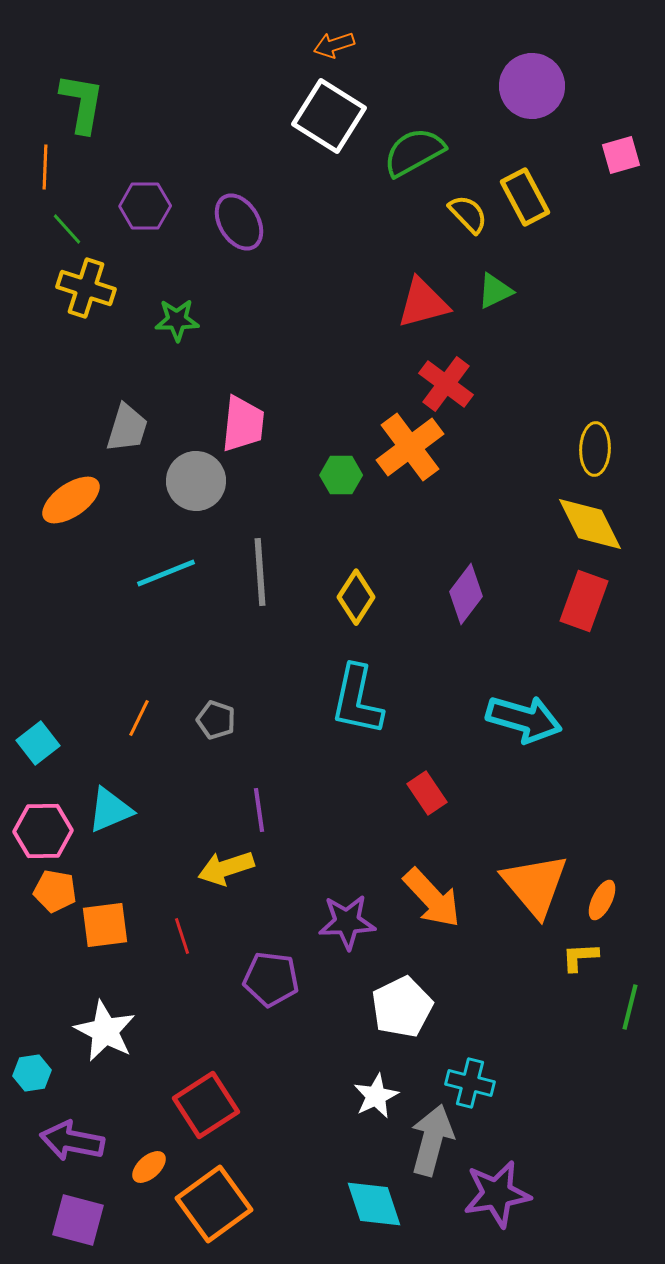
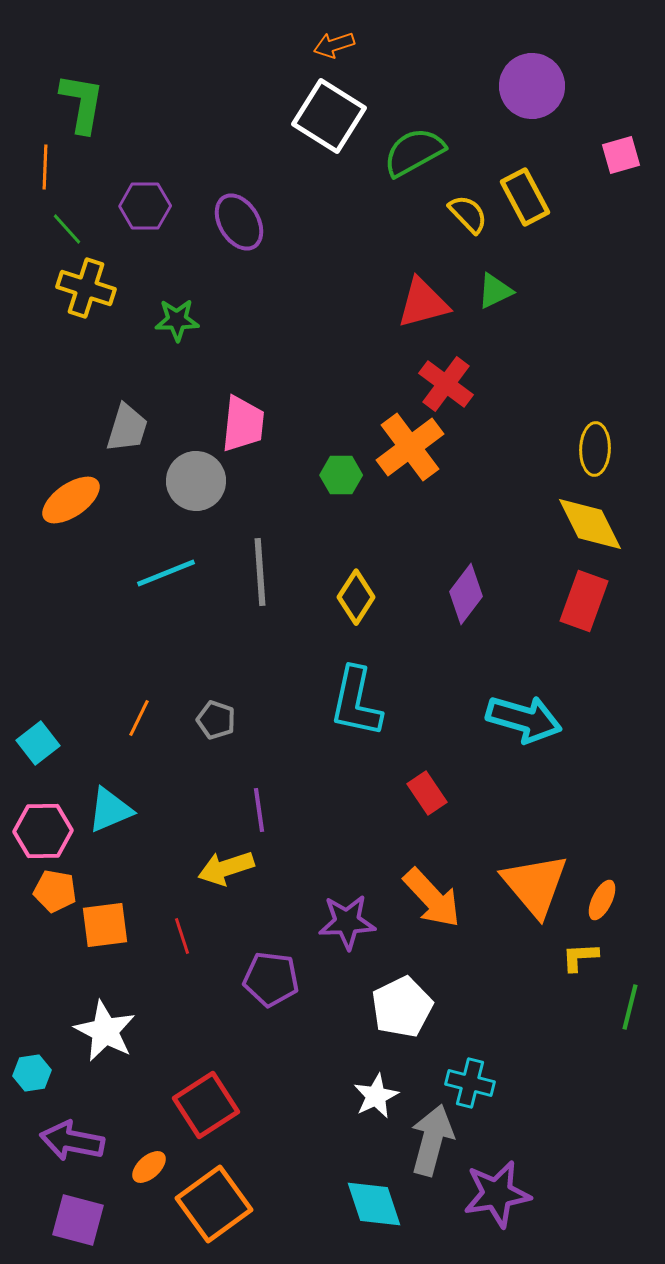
cyan L-shape at (357, 700): moved 1 px left, 2 px down
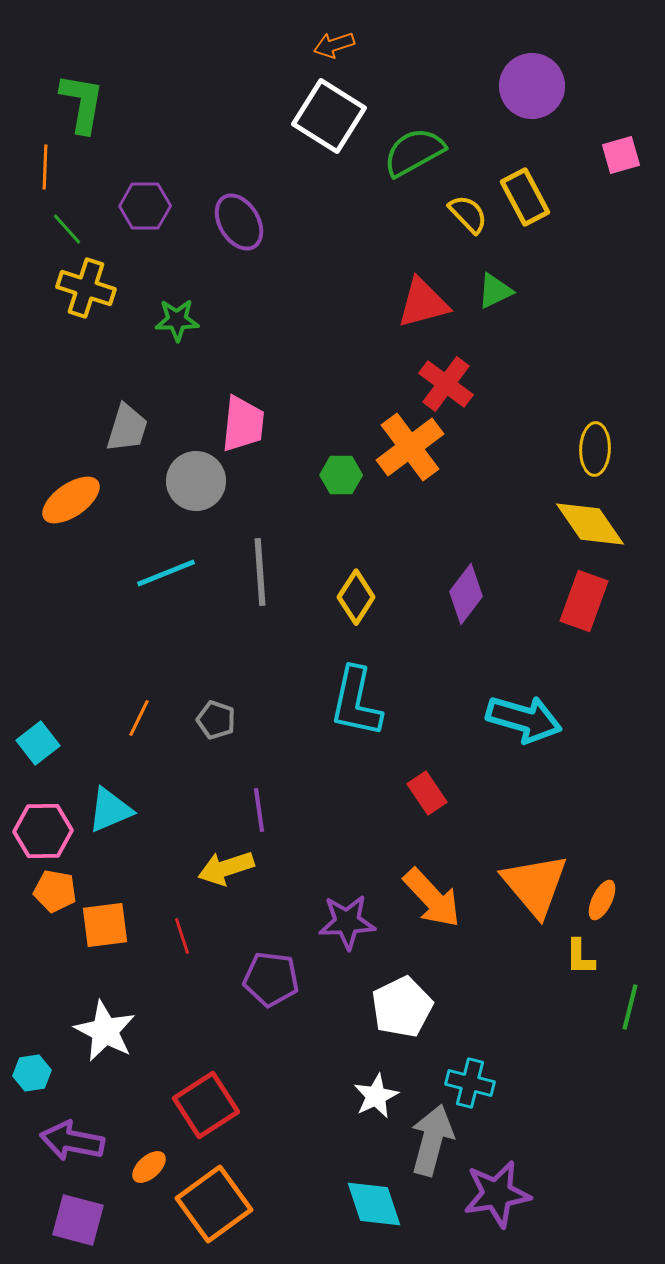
yellow diamond at (590, 524): rotated 8 degrees counterclockwise
yellow L-shape at (580, 957): rotated 87 degrees counterclockwise
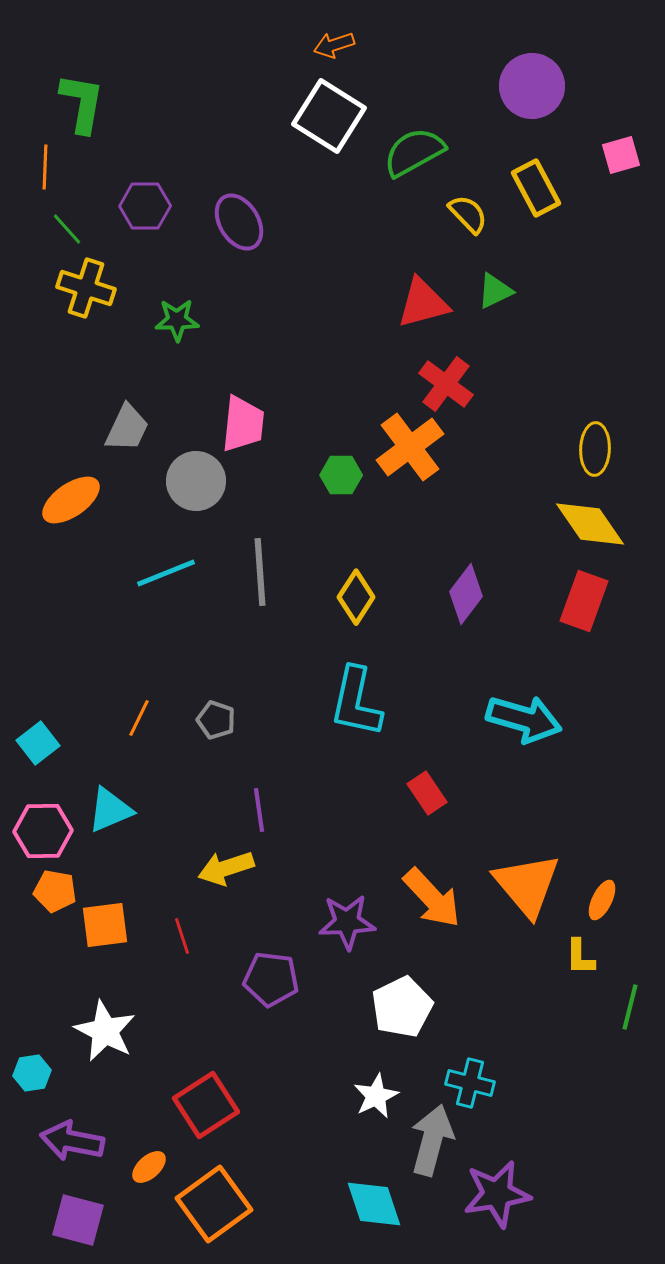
yellow rectangle at (525, 197): moved 11 px right, 9 px up
gray trapezoid at (127, 428): rotated 8 degrees clockwise
orange triangle at (535, 885): moved 8 px left
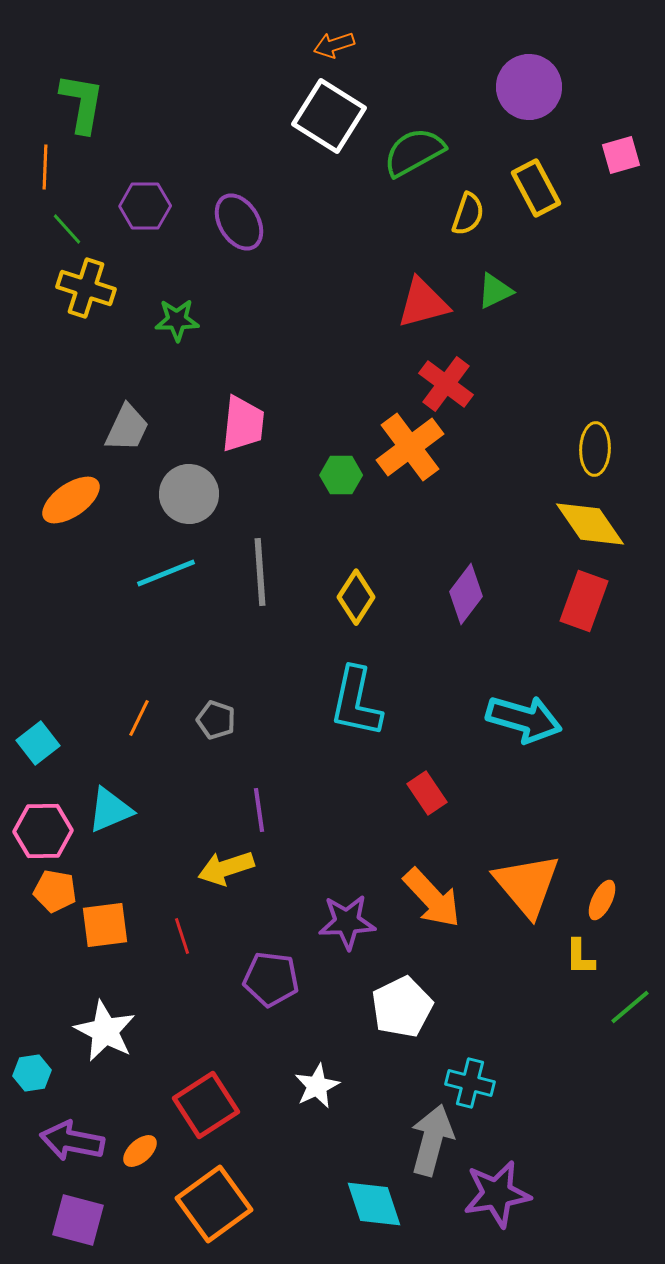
purple circle at (532, 86): moved 3 px left, 1 px down
yellow semicircle at (468, 214): rotated 63 degrees clockwise
gray circle at (196, 481): moved 7 px left, 13 px down
green line at (630, 1007): rotated 36 degrees clockwise
white star at (376, 1096): moved 59 px left, 10 px up
orange ellipse at (149, 1167): moved 9 px left, 16 px up
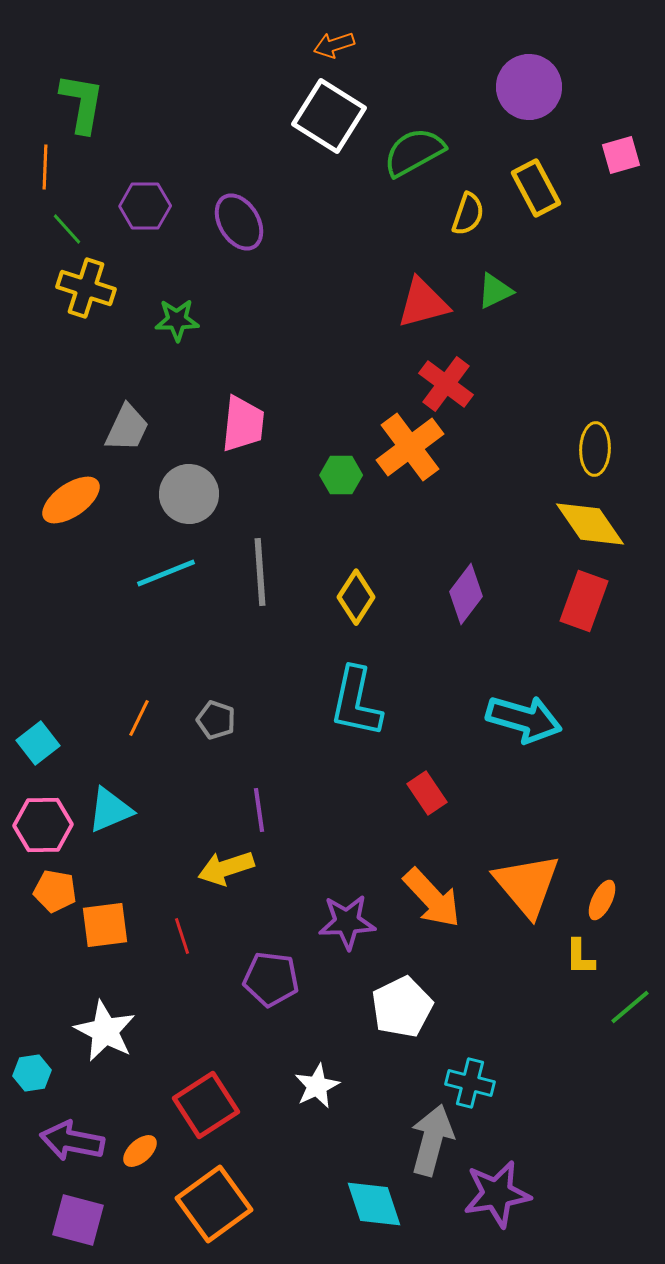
pink hexagon at (43, 831): moved 6 px up
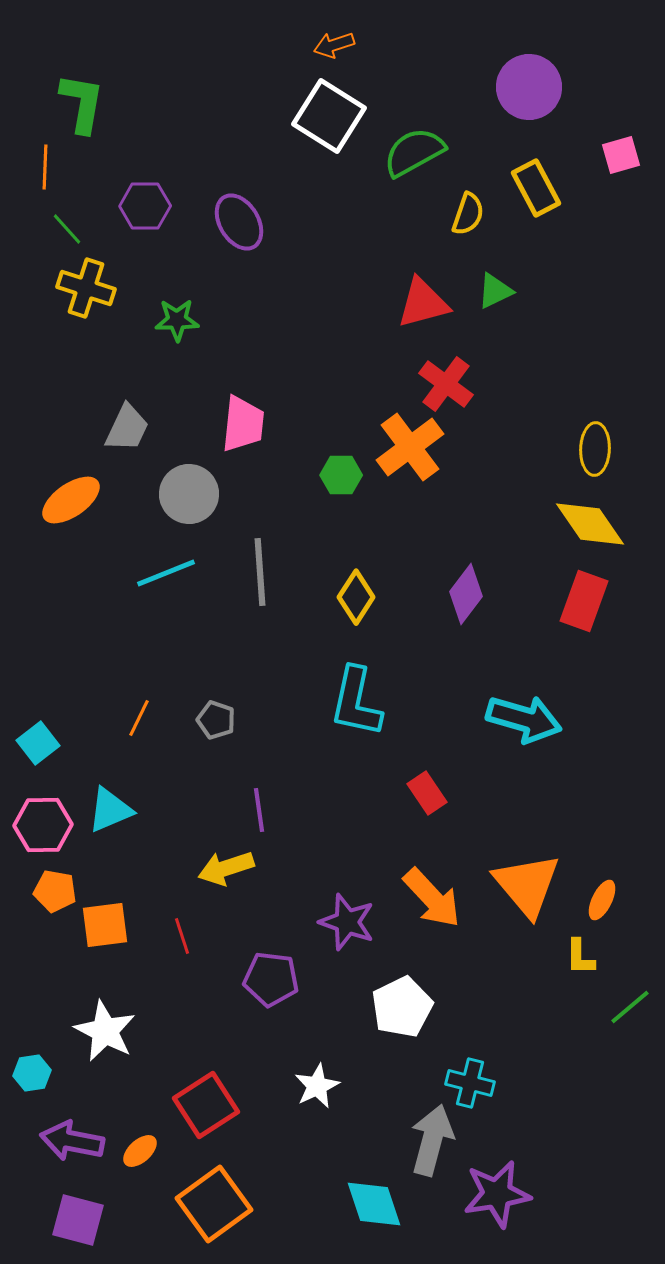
purple star at (347, 922): rotated 22 degrees clockwise
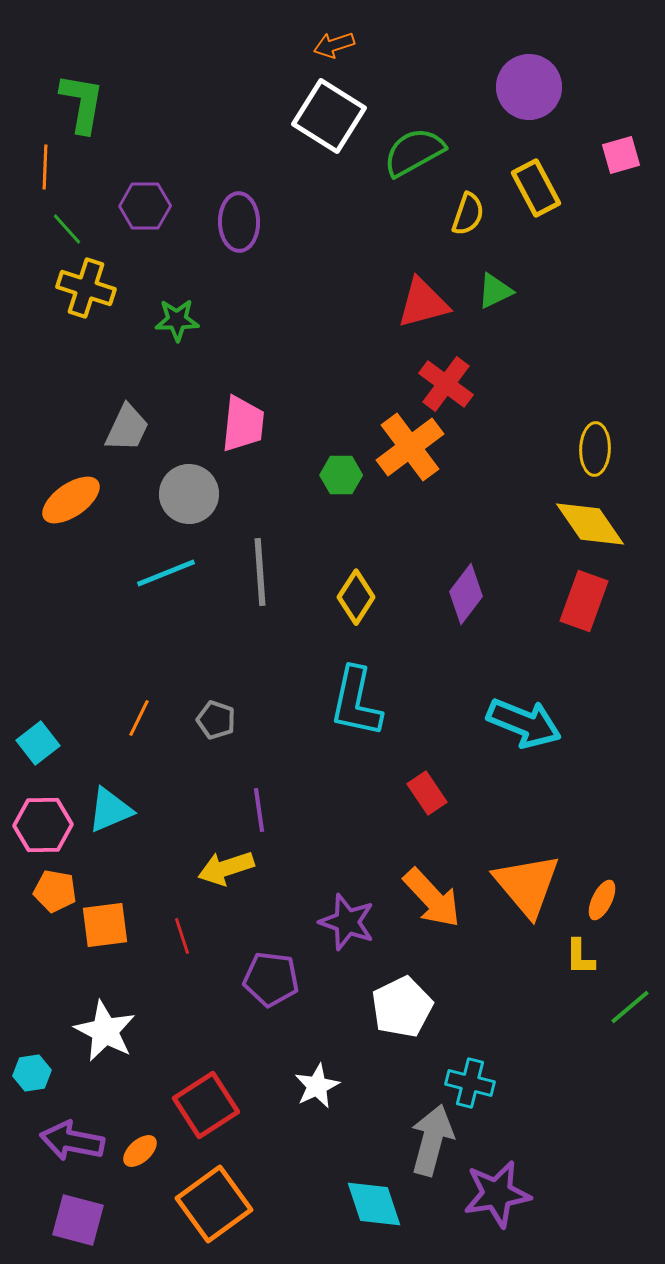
purple ellipse at (239, 222): rotated 30 degrees clockwise
cyan arrow at (524, 719): moved 4 px down; rotated 6 degrees clockwise
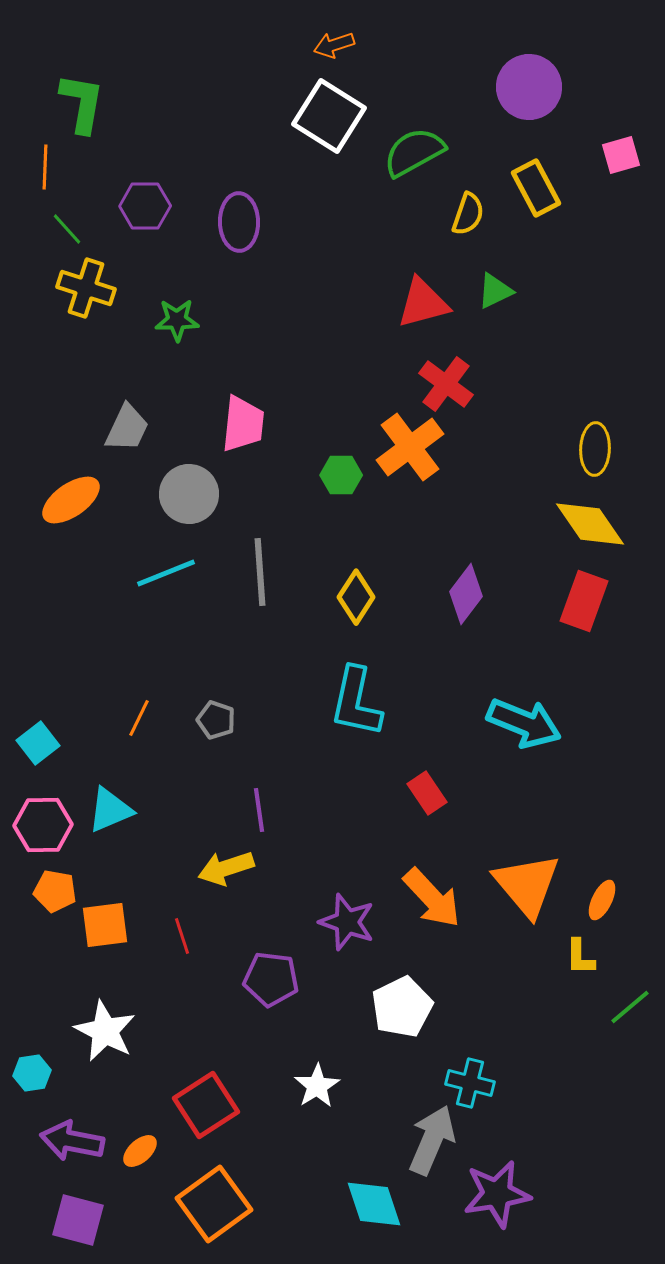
white star at (317, 1086): rotated 6 degrees counterclockwise
gray arrow at (432, 1140): rotated 8 degrees clockwise
